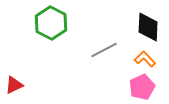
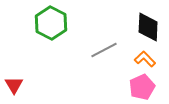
red triangle: rotated 36 degrees counterclockwise
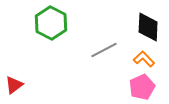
orange L-shape: moved 1 px left
red triangle: rotated 24 degrees clockwise
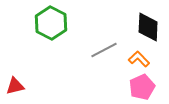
orange L-shape: moved 5 px left
red triangle: moved 1 px right, 1 px down; rotated 24 degrees clockwise
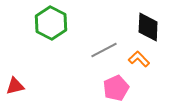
pink pentagon: moved 26 px left, 1 px down
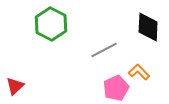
green hexagon: moved 1 px down
orange L-shape: moved 13 px down
red triangle: rotated 30 degrees counterclockwise
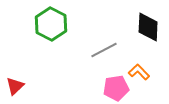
pink pentagon: rotated 15 degrees clockwise
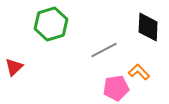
green hexagon: rotated 16 degrees clockwise
red triangle: moved 1 px left, 19 px up
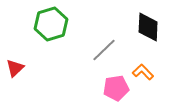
gray line: rotated 16 degrees counterclockwise
red triangle: moved 1 px right, 1 px down
orange L-shape: moved 4 px right
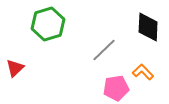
green hexagon: moved 3 px left
